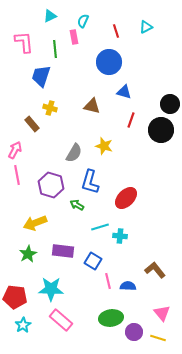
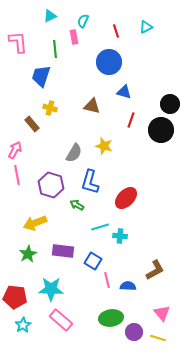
pink L-shape at (24, 42): moved 6 px left
brown L-shape at (155, 270): rotated 100 degrees clockwise
pink line at (108, 281): moved 1 px left, 1 px up
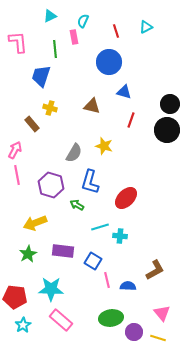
black circle at (161, 130): moved 6 px right
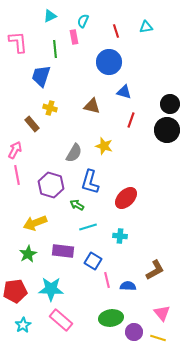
cyan triangle at (146, 27): rotated 16 degrees clockwise
cyan line at (100, 227): moved 12 px left
red pentagon at (15, 297): moved 6 px up; rotated 15 degrees counterclockwise
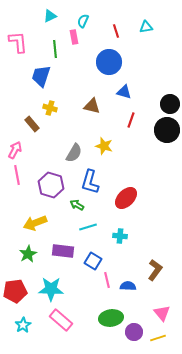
brown L-shape at (155, 270): rotated 25 degrees counterclockwise
yellow line at (158, 338): rotated 35 degrees counterclockwise
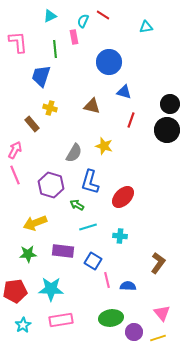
red line at (116, 31): moved 13 px left, 16 px up; rotated 40 degrees counterclockwise
pink line at (17, 175): moved 2 px left; rotated 12 degrees counterclockwise
red ellipse at (126, 198): moved 3 px left, 1 px up
green star at (28, 254): rotated 24 degrees clockwise
brown L-shape at (155, 270): moved 3 px right, 7 px up
pink rectangle at (61, 320): rotated 50 degrees counterclockwise
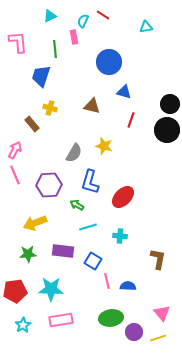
purple hexagon at (51, 185): moved 2 px left; rotated 20 degrees counterclockwise
brown L-shape at (158, 263): moved 4 px up; rotated 25 degrees counterclockwise
pink line at (107, 280): moved 1 px down
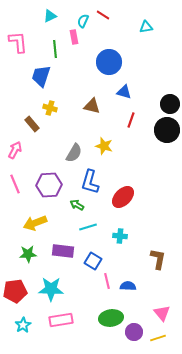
pink line at (15, 175): moved 9 px down
